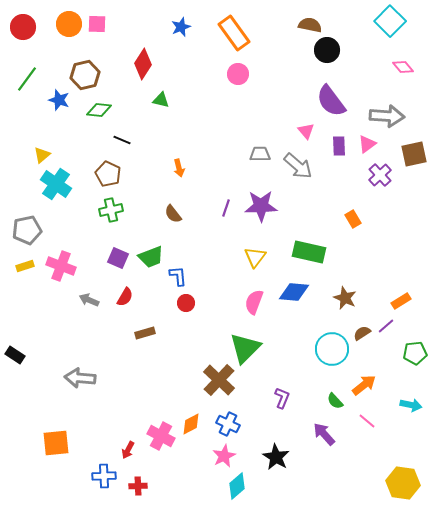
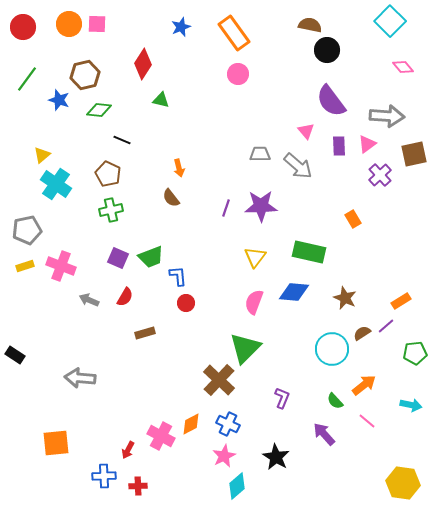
brown semicircle at (173, 214): moved 2 px left, 16 px up
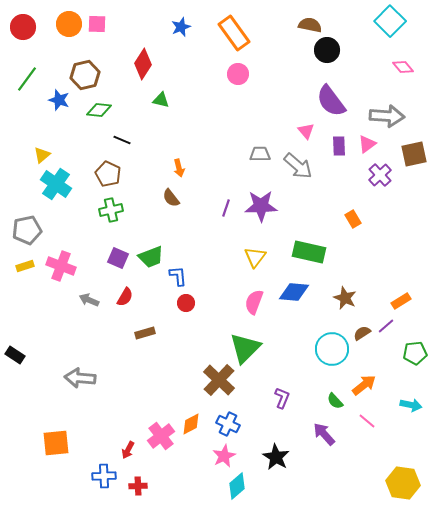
pink cross at (161, 436): rotated 24 degrees clockwise
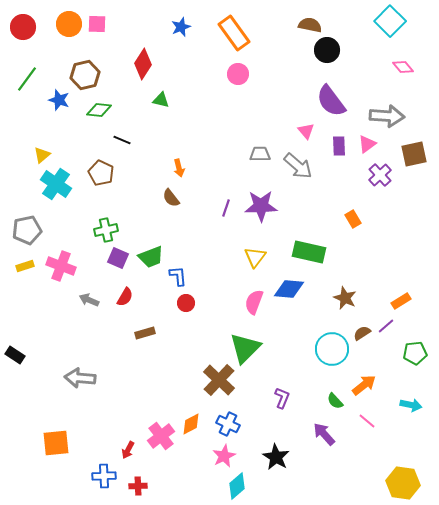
brown pentagon at (108, 174): moved 7 px left, 1 px up
green cross at (111, 210): moved 5 px left, 20 px down
blue diamond at (294, 292): moved 5 px left, 3 px up
